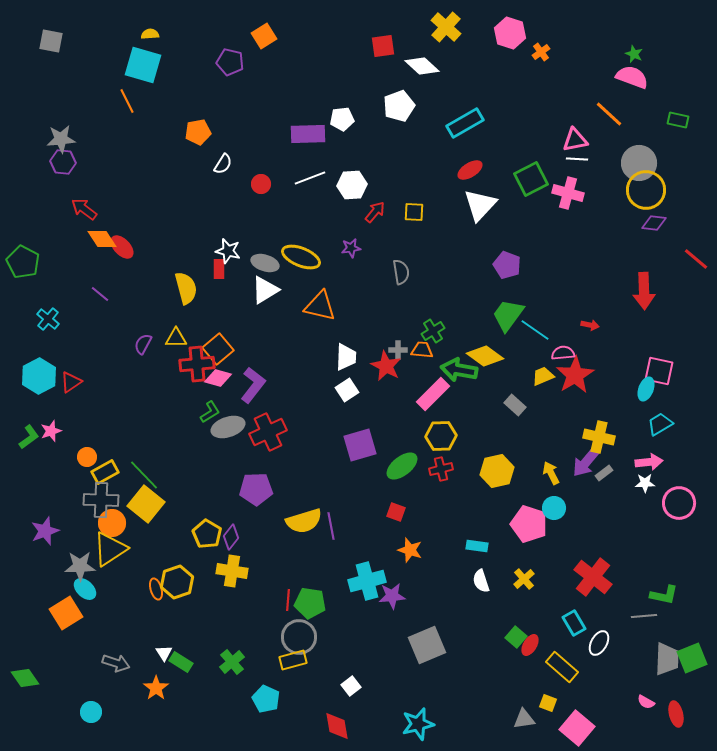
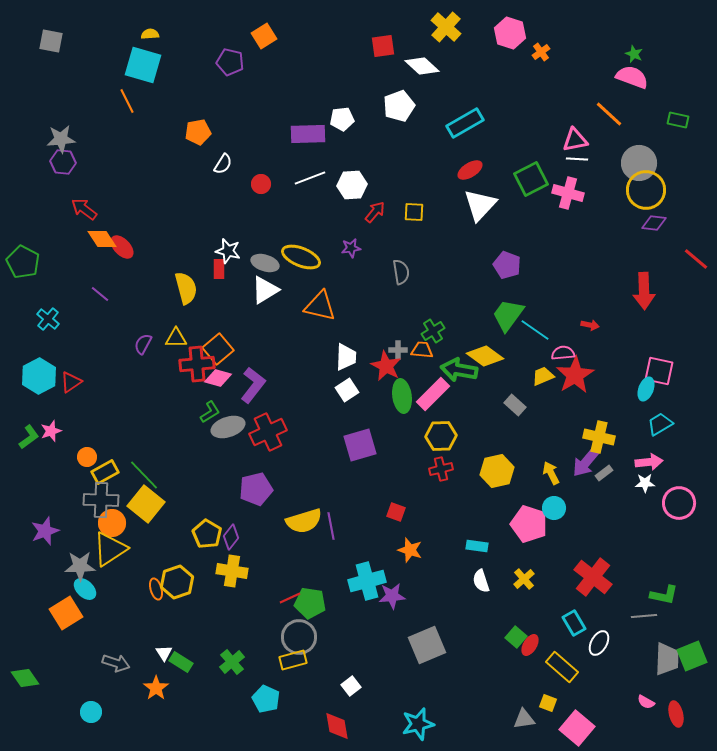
green ellipse at (402, 466): moved 70 px up; rotated 60 degrees counterclockwise
purple pentagon at (256, 489): rotated 12 degrees counterclockwise
red line at (288, 600): moved 2 px right, 2 px up; rotated 60 degrees clockwise
green square at (692, 658): moved 2 px up
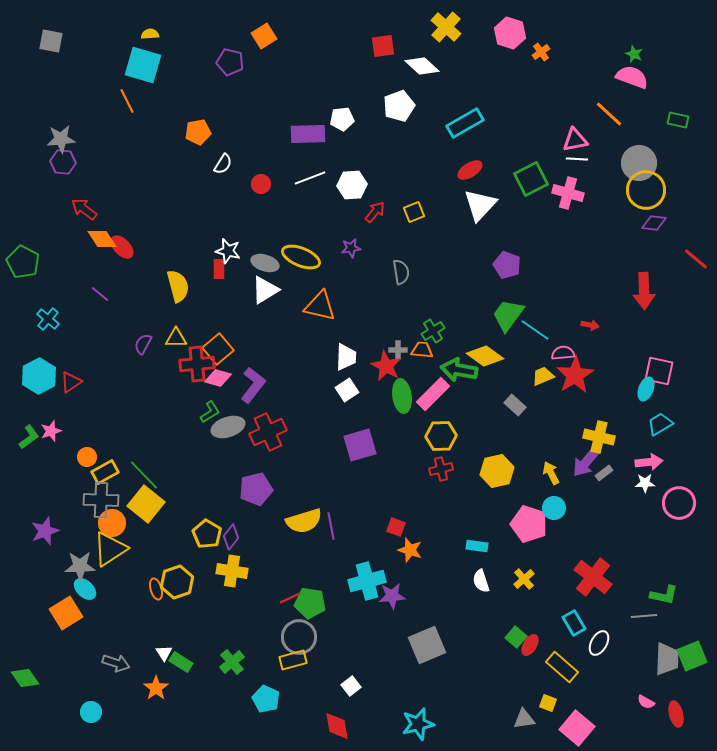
yellow square at (414, 212): rotated 25 degrees counterclockwise
yellow semicircle at (186, 288): moved 8 px left, 2 px up
red square at (396, 512): moved 15 px down
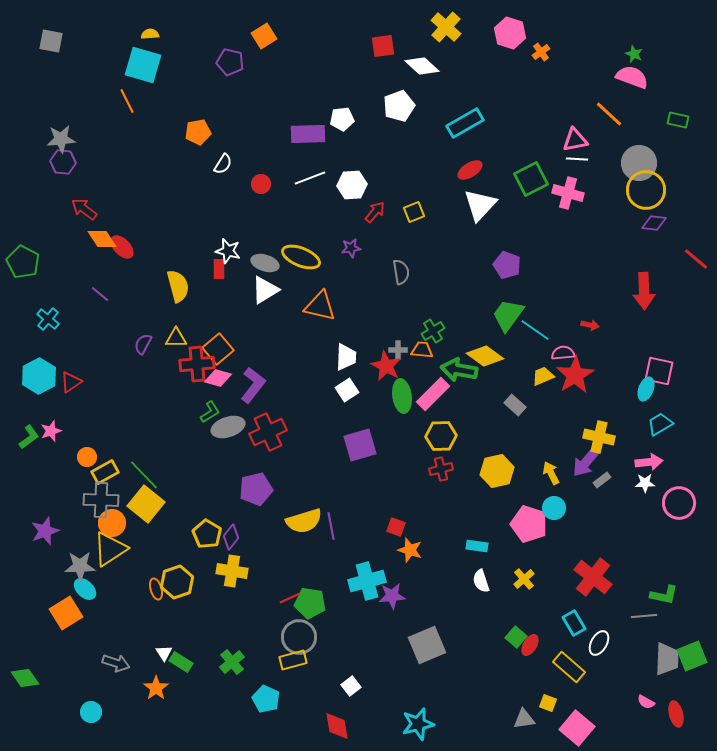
gray rectangle at (604, 473): moved 2 px left, 7 px down
yellow rectangle at (562, 667): moved 7 px right
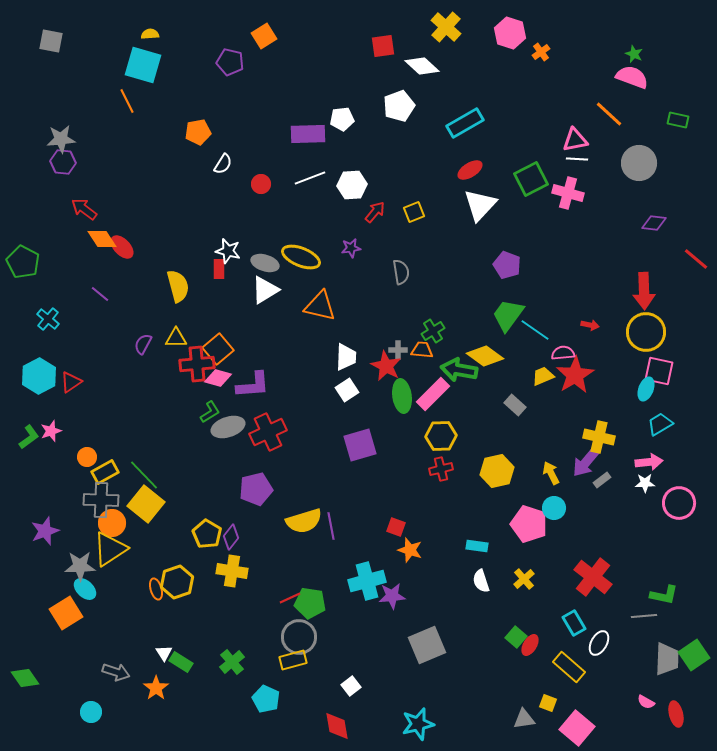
yellow circle at (646, 190): moved 142 px down
purple L-shape at (253, 385): rotated 48 degrees clockwise
green square at (692, 656): moved 2 px right, 1 px up; rotated 12 degrees counterclockwise
gray arrow at (116, 663): moved 9 px down
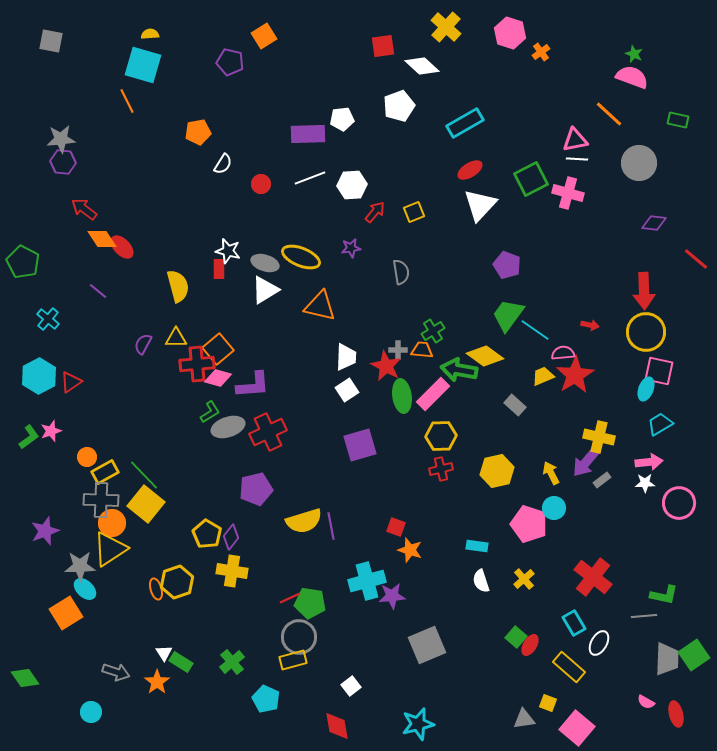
purple line at (100, 294): moved 2 px left, 3 px up
orange star at (156, 688): moved 1 px right, 6 px up
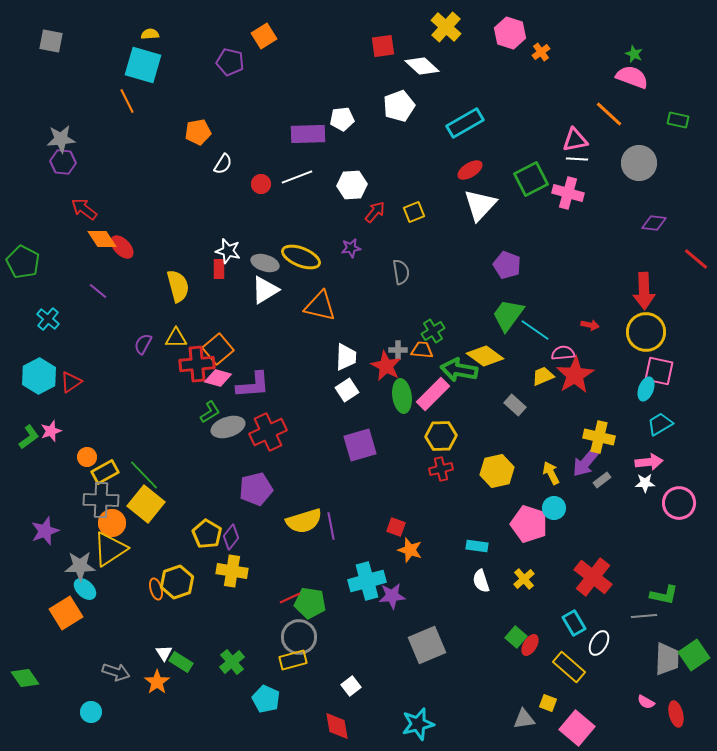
white line at (310, 178): moved 13 px left, 1 px up
